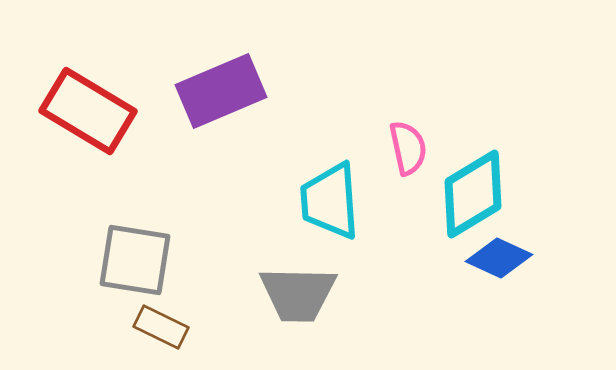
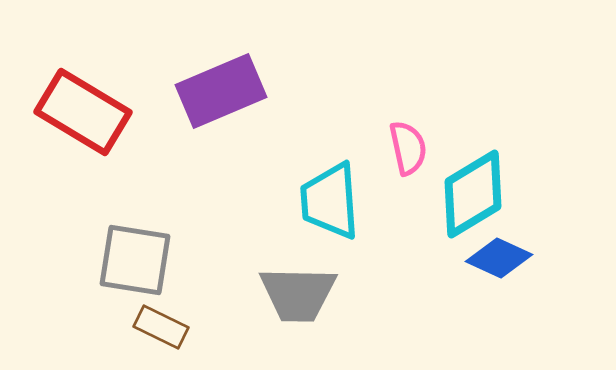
red rectangle: moved 5 px left, 1 px down
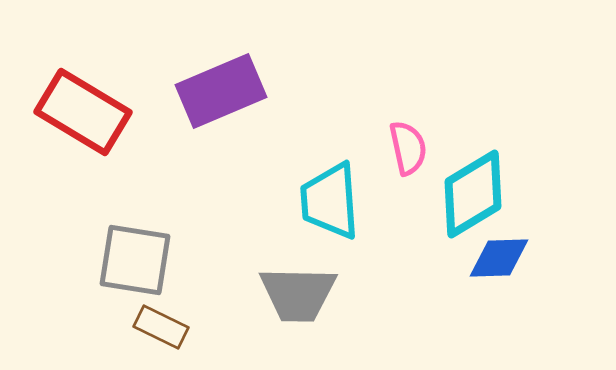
blue diamond: rotated 26 degrees counterclockwise
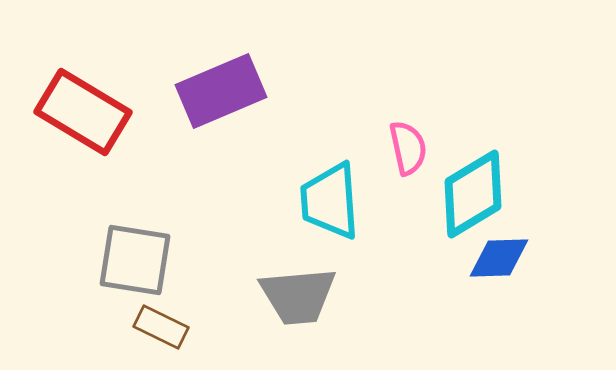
gray trapezoid: moved 2 px down; rotated 6 degrees counterclockwise
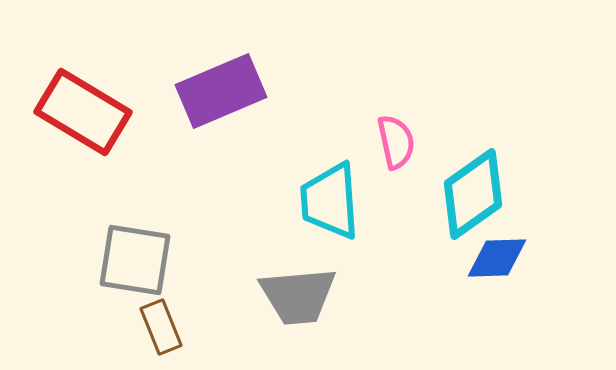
pink semicircle: moved 12 px left, 6 px up
cyan diamond: rotated 4 degrees counterclockwise
blue diamond: moved 2 px left
brown rectangle: rotated 42 degrees clockwise
